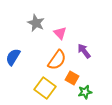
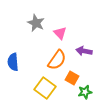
purple arrow: rotated 42 degrees counterclockwise
blue semicircle: moved 5 px down; rotated 36 degrees counterclockwise
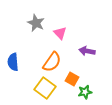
purple arrow: moved 3 px right
orange semicircle: moved 5 px left, 2 px down
orange square: moved 1 px down
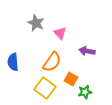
orange square: moved 1 px left
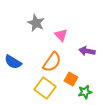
pink triangle: moved 1 px right, 2 px down
blue semicircle: rotated 54 degrees counterclockwise
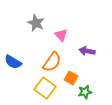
orange square: moved 1 px up
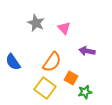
pink triangle: moved 3 px right, 7 px up
blue semicircle: rotated 24 degrees clockwise
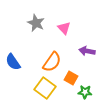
green star: rotated 16 degrees clockwise
